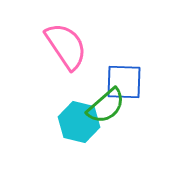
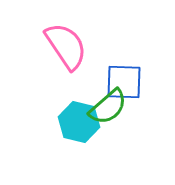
green semicircle: moved 2 px right, 1 px down
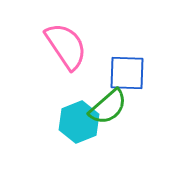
blue square: moved 3 px right, 9 px up
cyan hexagon: rotated 24 degrees clockwise
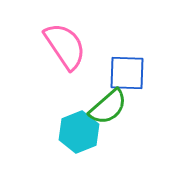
pink semicircle: moved 1 px left
cyan hexagon: moved 10 px down
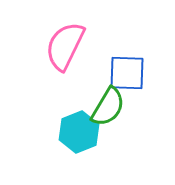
pink semicircle: rotated 120 degrees counterclockwise
green semicircle: rotated 18 degrees counterclockwise
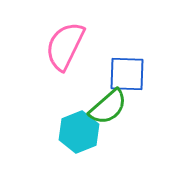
blue square: moved 1 px down
green semicircle: rotated 18 degrees clockwise
